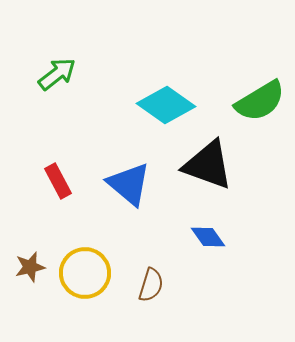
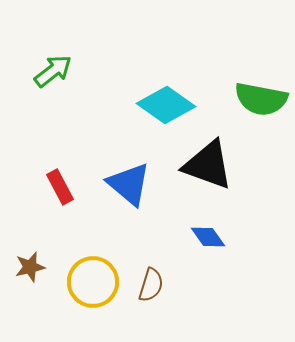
green arrow: moved 4 px left, 3 px up
green semicircle: moved 1 px right, 2 px up; rotated 42 degrees clockwise
red rectangle: moved 2 px right, 6 px down
yellow circle: moved 8 px right, 9 px down
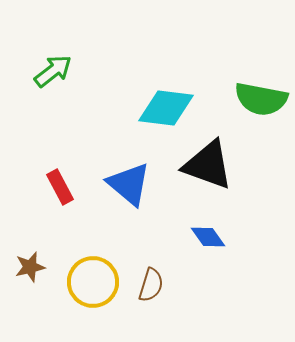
cyan diamond: moved 3 px down; rotated 28 degrees counterclockwise
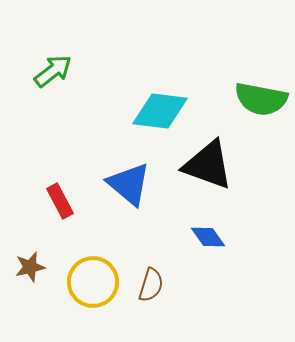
cyan diamond: moved 6 px left, 3 px down
red rectangle: moved 14 px down
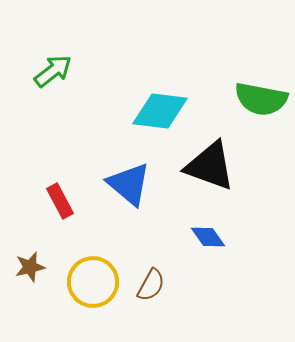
black triangle: moved 2 px right, 1 px down
brown semicircle: rotated 12 degrees clockwise
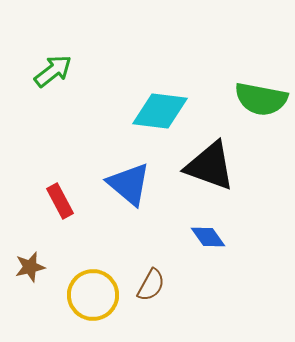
yellow circle: moved 13 px down
